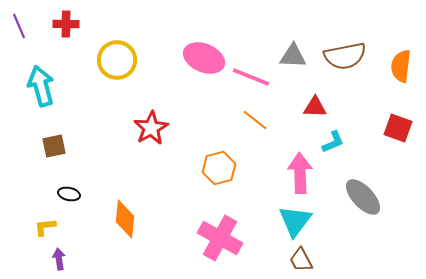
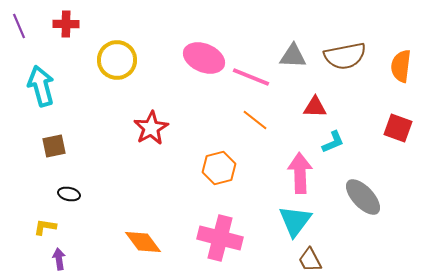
orange diamond: moved 18 px right, 23 px down; rotated 42 degrees counterclockwise
yellow L-shape: rotated 15 degrees clockwise
pink cross: rotated 15 degrees counterclockwise
brown trapezoid: moved 9 px right
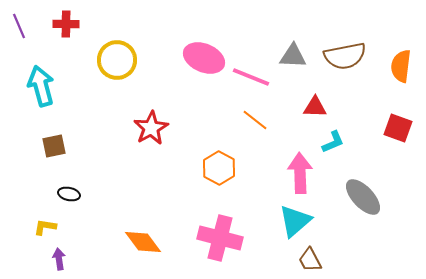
orange hexagon: rotated 16 degrees counterclockwise
cyan triangle: rotated 12 degrees clockwise
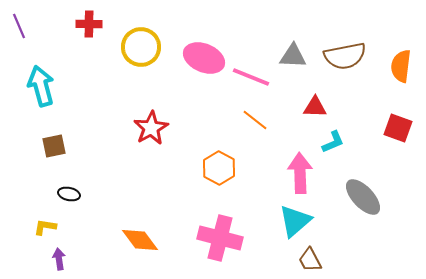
red cross: moved 23 px right
yellow circle: moved 24 px right, 13 px up
orange diamond: moved 3 px left, 2 px up
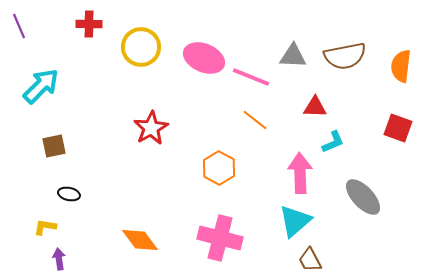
cyan arrow: rotated 60 degrees clockwise
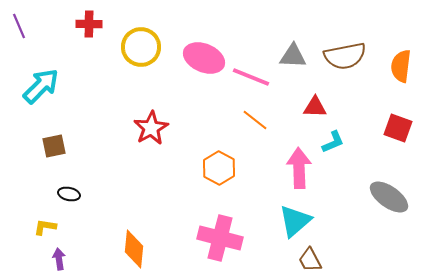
pink arrow: moved 1 px left, 5 px up
gray ellipse: moved 26 px right; rotated 12 degrees counterclockwise
orange diamond: moved 6 px left, 9 px down; rotated 42 degrees clockwise
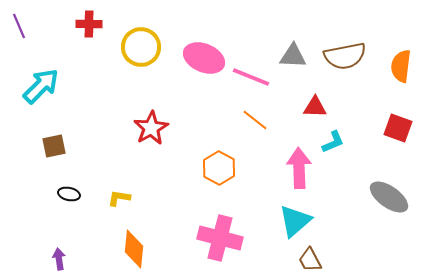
yellow L-shape: moved 74 px right, 29 px up
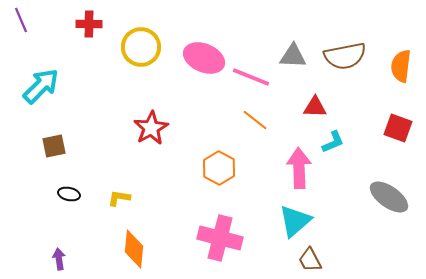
purple line: moved 2 px right, 6 px up
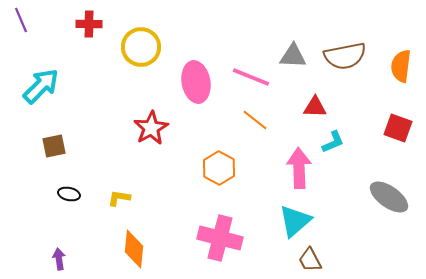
pink ellipse: moved 8 px left, 24 px down; rotated 57 degrees clockwise
